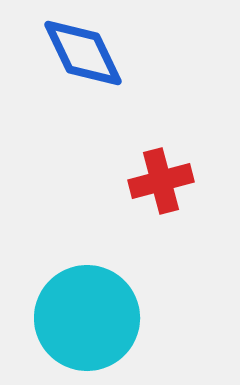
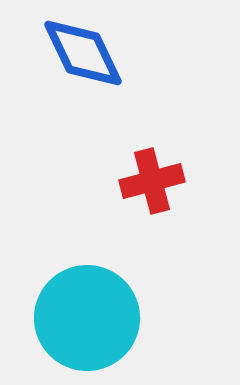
red cross: moved 9 px left
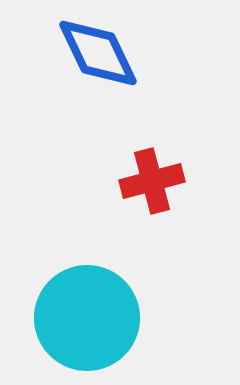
blue diamond: moved 15 px right
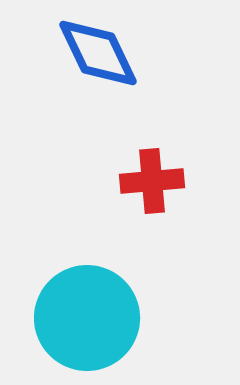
red cross: rotated 10 degrees clockwise
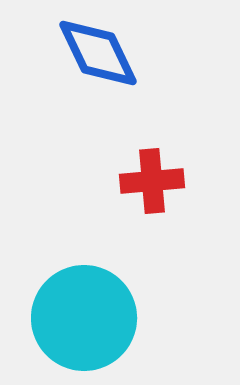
cyan circle: moved 3 px left
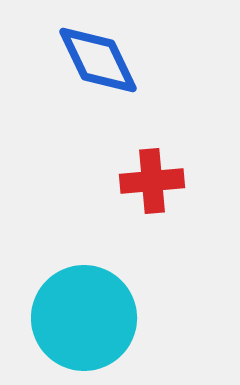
blue diamond: moved 7 px down
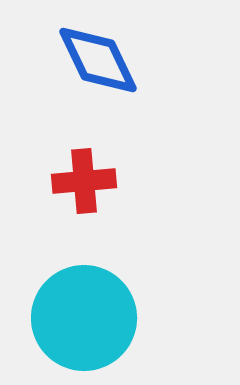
red cross: moved 68 px left
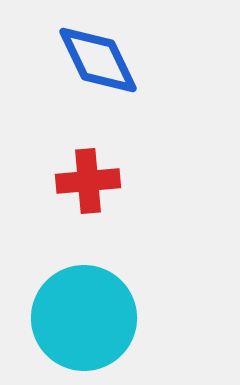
red cross: moved 4 px right
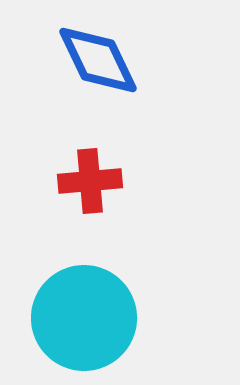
red cross: moved 2 px right
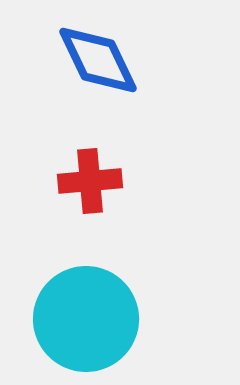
cyan circle: moved 2 px right, 1 px down
